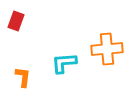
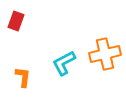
orange cross: moved 2 px left, 5 px down; rotated 8 degrees counterclockwise
cyan L-shape: rotated 24 degrees counterclockwise
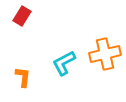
red rectangle: moved 6 px right, 5 px up; rotated 12 degrees clockwise
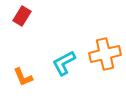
orange L-shape: rotated 150 degrees clockwise
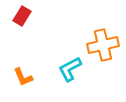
orange cross: moved 2 px left, 9 px up
cyan L-shape: moved 6 px right, 6 px down
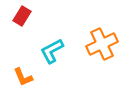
orange cross: moved 1 px left, 1 px up; rotated 12 degrees counterclockwise
cyan L-shape: moved 18 px left, 18 px up
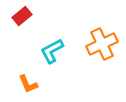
red rectangle: rotated 18 degrees clockwise
orange L-shape: moved 5 px right, 7 px down
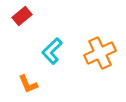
orange cross: moved 2 px left, 9 px down
cyan L-shape: rotated 16 degrees counterclockwise
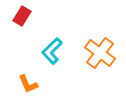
red rectangle: rotated 18 degrees counterclockwise
orange cross: rotated 28 degrees counterclockwise
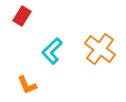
orange cross: moved 4 px up
orange L-shape: moved 1 px left, 1 px down
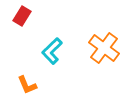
orange cross: moved 4 px right, 1 px up
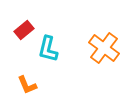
red rectangle: moved 2 px right, 14 px down; rotated 18 degrees clockwise
cyan L-shape: moved 4 px left, 2 px up; rotated 32 degrees counterclockwise
